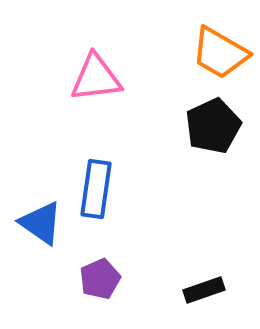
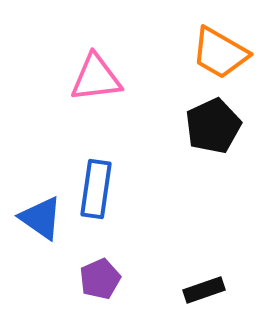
blue triangle: moved 5 px up
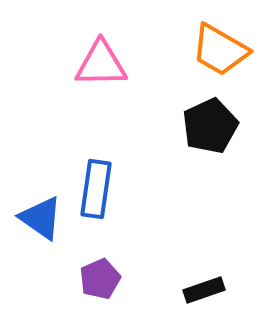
orange trapezoid: moved 3 px up
pink triangle: moved 5 px right, 14 px up; rotated 6 degrees clockwise
black pentagon: moved 3 px left
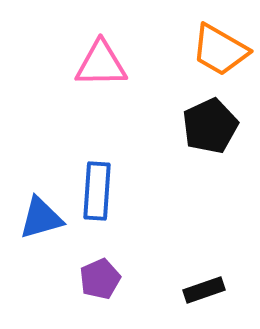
blue rectangle: moved 1 px right, 2 px down; rotated 4 degrees counterclockwise
blue triangle: rotated 51 degrees counterclockwise
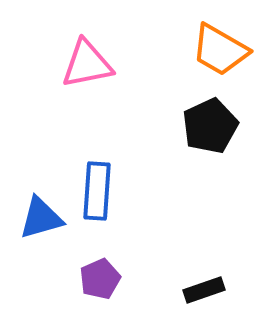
pink triangle: moved 14 px left; rotated 10 degrees counterclockwise
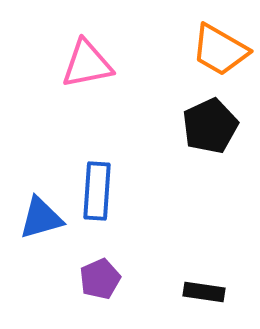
black rectangle: moved 2 px down; rotated 27 degrees clockwise
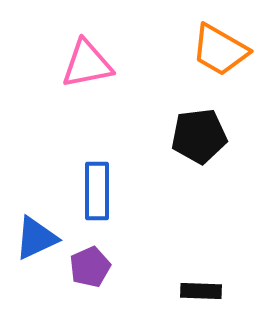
black pentagon: moved 11 px left, 10 px down; rotated 18 degrees clockwise
blue rectangle: rotated 4 degrees counterclockwise
blue triangle: moved 5 px left, 20 px down; rotated 9 degrees counterclockwise
purple pentagon: moved 10 px left, 12 px up
black rectangle: moved 3 px left, 1 px up; rotated 6 degrees counterclockwise
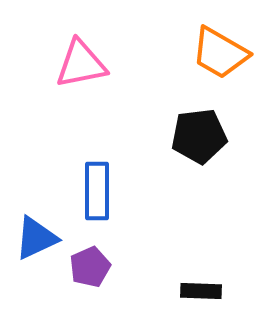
orange trapezoid: moved 3 px down
pink triangle: moved 6 px left
